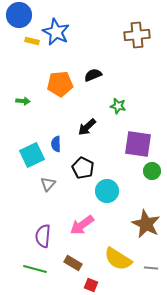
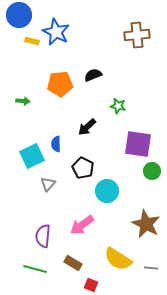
cyan square: moved 1 px down
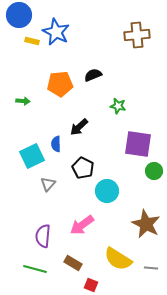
black arrow: moved 8 px left
green circle: moved 2 px right
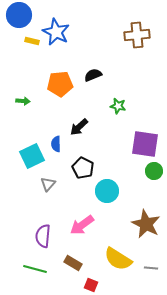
purple square: moved 7 px right
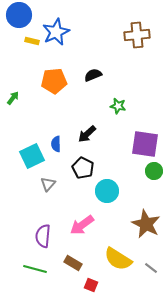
blue star: rotated 20 degrees clockwise
orange pentagon: moved 6 px left, 3 px up
green arrow: moved 10 px left, 3 px up; rotated 56 degrees counterclockwise
black arrow: moved 8 px right, 7 px down
gray line: rotated 32 degrees clockwise
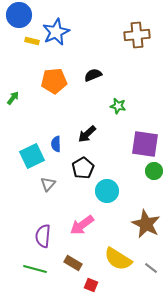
black pentagon: rotated 15 degrees clockwise
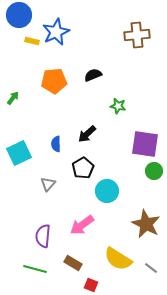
cyan square: moved 13 px left, 3 px up
